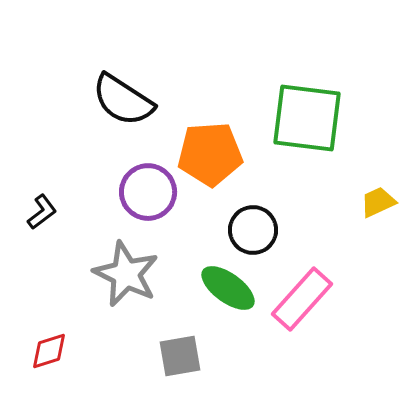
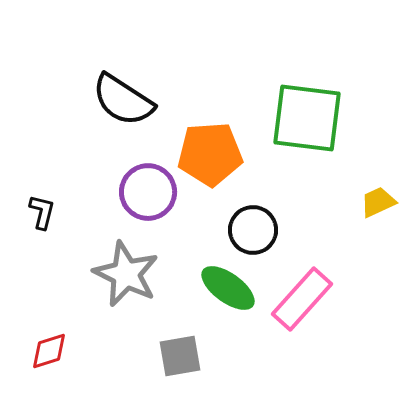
black L-shape: rotated 39 degrees counterclockwise
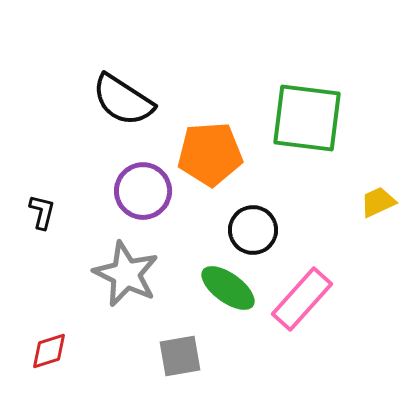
purple circle: moved 5 px left, 1 px up
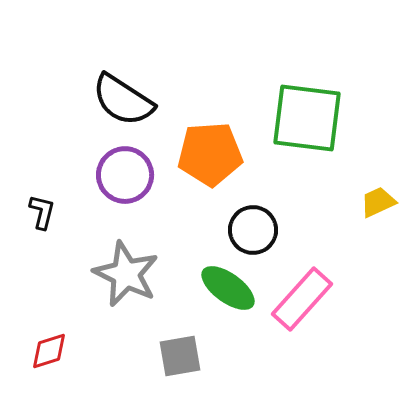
purple circle: moved 18 px left, 16 px up
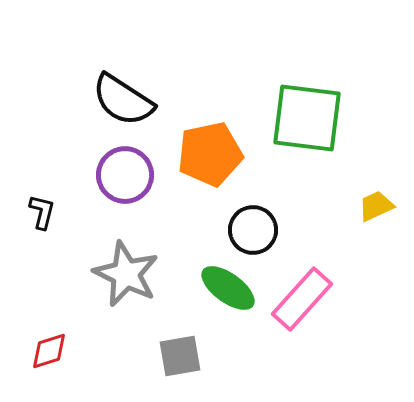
orange pentagon: rotated 8 degrees counterclockwise
yellow trapezoid: moved 2 px left, 4 px down
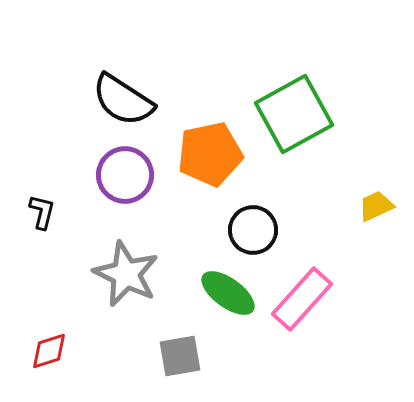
green square: moved 13 px left, 4 px up; rotated 36 degrees counterclockwise
green ellipse: moved 5 px down
